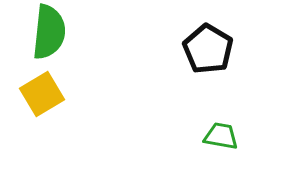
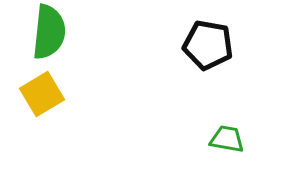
black pentagon: moved 4 px up; rotated 21 degrees counterclockwise
green trapezoid: moved 6 px right, 3 px down
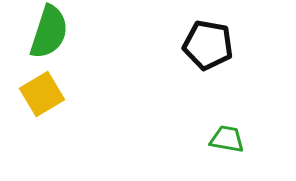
green semicircle: rotated 12 degrees clockwise
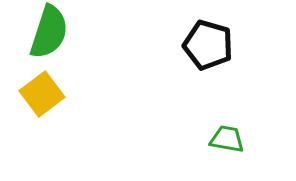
black pentagon: rotated 6 degrees clockwise
yellow square: rotated 6 degrees counterclockwise
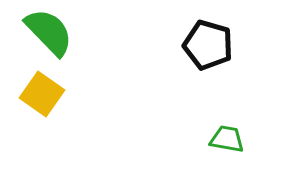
green semicircle: rotated 62 degrees counterclockwise
yellow square: rotated 18 degrees counterclockwise
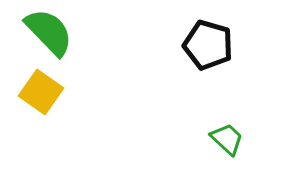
yellow square: moved 1 px left, 2 px up
green trapezoid: rotated 33 degrees clockwise
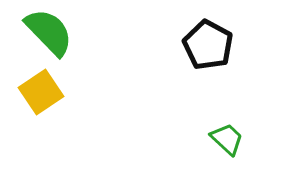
black pentagon: rotated 12 degrees clockwise
yellow square: rotated 21 degrees clockwise
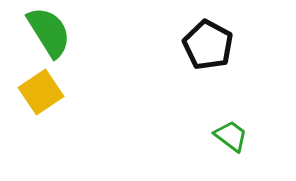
green semicircle: rotated 12 degrees clockwise
green trapezoid: moved 4 px right, 3 px up; rotated 6 degrees counterclockwise
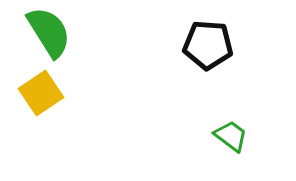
black pentagon: rotated 24 degrees counterclockwise
yellow square: moved 1 px down
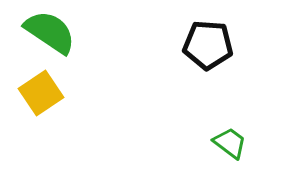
green semicircle: moved 1 px right; rotated 24 degrees counterclockwise
green trapezoid: moved 1 px left, 7 px down
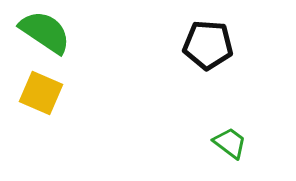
green semicircle: moved 5 px left
yellow square: rotated 33 degrees counterclockwise
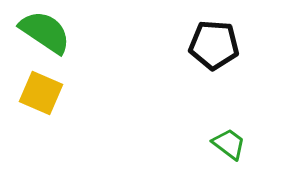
black pentagon: moved 6 px right
green trapezoid: moved 1 px left, 1 px down
